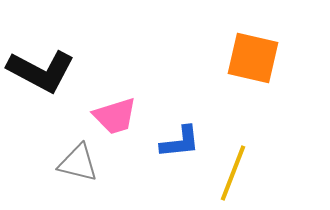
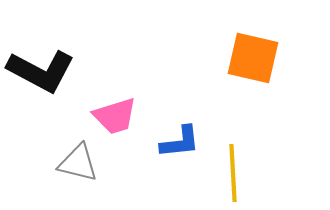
yellow line: rotated 24 degrees counterclockwise
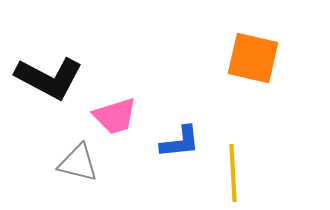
black L-shape: moved 8 px right, 7 px down
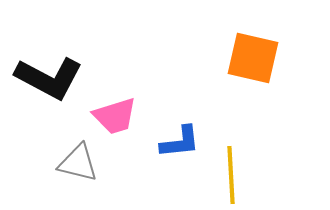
yellow line: moved 2 px left, 2 px down
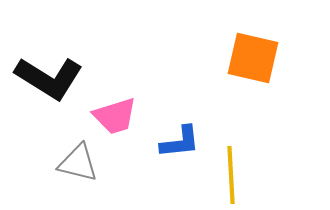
black L-shape: rotated 4 degrees clockwise
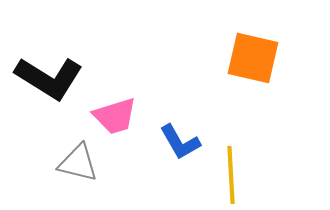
blue L-shape: rotated 66 degrees clockwise
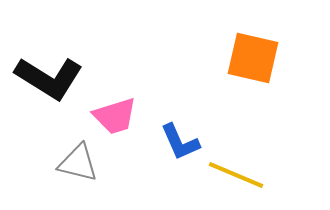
blue L-shape: rotated 6 degrees clockwise
yellow line: moved 5 px right; rotated 64 degrees counterclockwise
